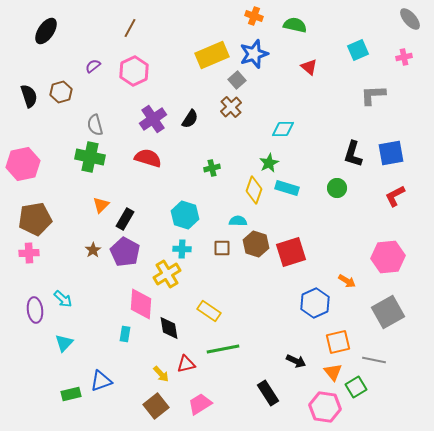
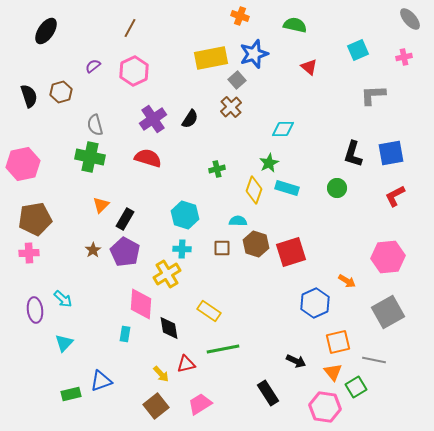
orange cross at (254, 16): moved 14 px left
yellow rectangle at (212, 55): moved 1 px left, 3 px down; rotated 12 degrees clockwise
green cross at (212, 168): moved 5 px right, 1 px down
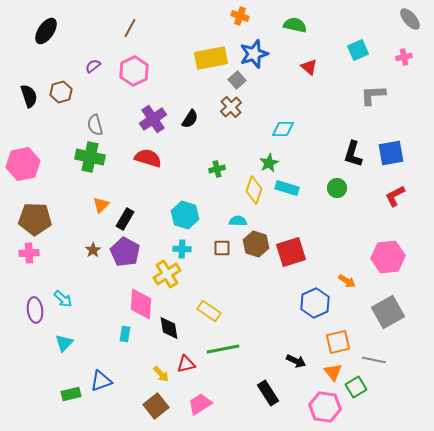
brown pentagon at (35, 219): rotated 12 degrees clockwise
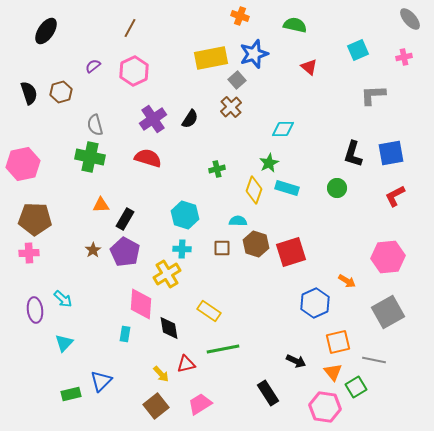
black semicircle at (29, 96): moved 3 px up
orange triangle at (101, 205): rotated 42 degrees clockwise
blue triangle at (101, 381): rotated 25 degrees counterclockwise
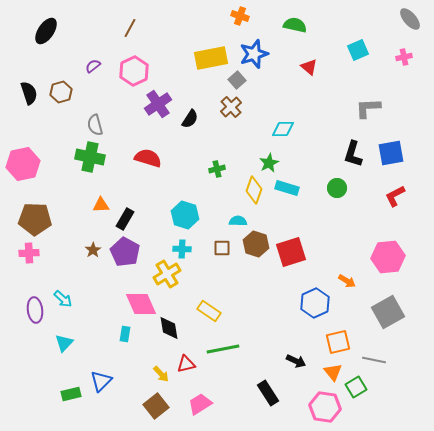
gray L-shape at (373, 95): moved 5 px left, 13 px down
purple cross at (153, 119): moved 5 px right, 15 px up
pink diamond at (141, 304): rotated 28 degrees counterclockwise
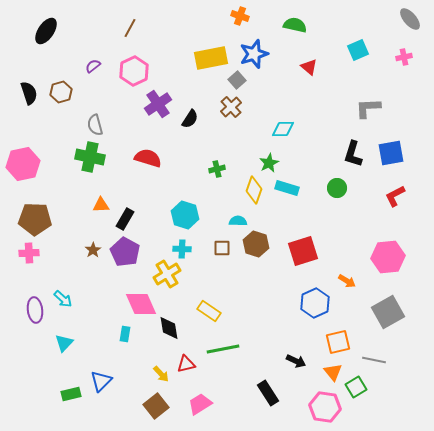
red square at (291, 252): moved 12 px right, 1 px up
